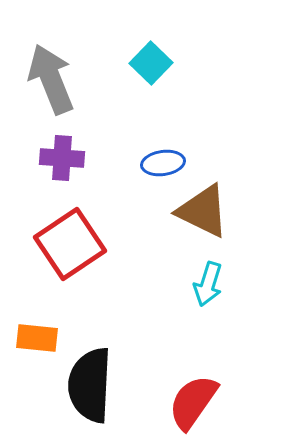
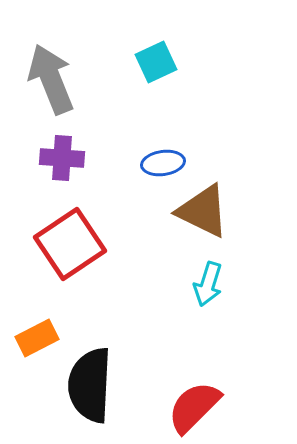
cyan square: moved 5 px right, 1 px up; rotated 21 degrees clockwise
orange rectangle: rotated 33 degrees counterclockwise
red semicircle: moved 1 px right, 5 px down; rotated 10 degrees clockwise
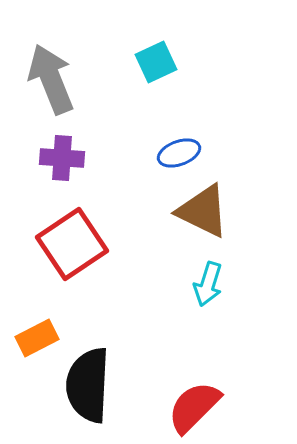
blue ellipse: moved 16 px right, 10 px up; rotated 12 degrees counterclockwise
red square: moved 2 px right
black semicircle: moved 2 px left
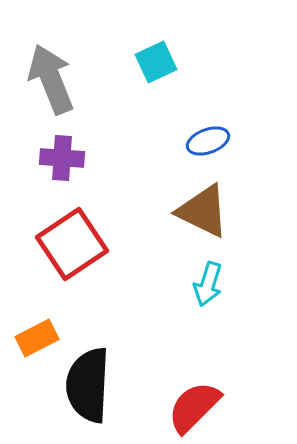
blue ellipse: moved 29 px right, 12 px up
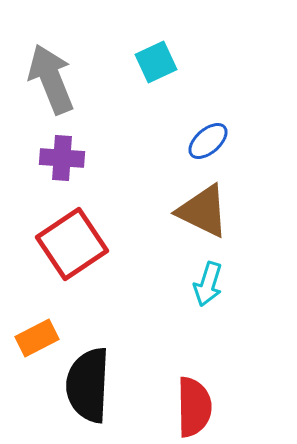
blue ellipse: rotated 21 degrees counterclockwise
red semicircle: rotated 134 degrees clockwise
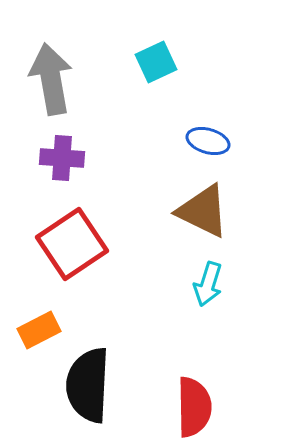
gray arrow: rotated 12 degrees clockwise
blue ellipse: rotated 57 degrees clockwise
orange rectangle: moved 2 px right, 8 px up
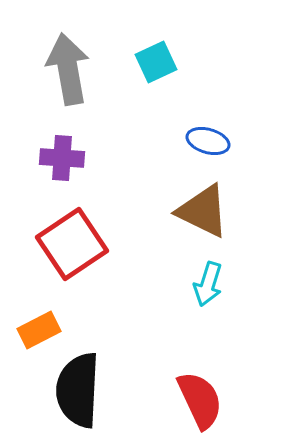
gray arrow: moved 17 px right, 10 px up
black semicircle: moved 10 px left, 5 px down
red semicircle: moved 6 px right, 7 px up; rotated 24 degrees counterclockwise
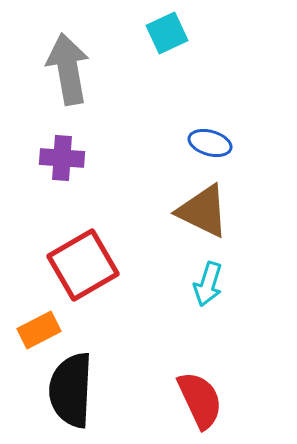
cyan square: moved 11 px right, 29 px up
blue ellipse: moved 2 px right, 2 px down
red square: moved 11 px right, 21 px down; rotated 4 degrees clockwise
black semicircle: moved 7 px left
